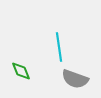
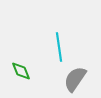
gray semicircle: rotated 104 degrees clockwise
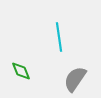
cyan line: moved 10 px up
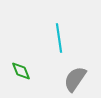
cyan line: moved 1 px down
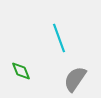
cyan line: rotated 12 degrees counterclockwise
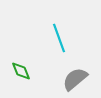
gray semicircle: rotated 16 degrees clockwise
